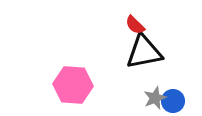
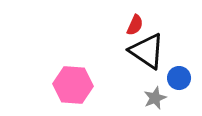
red semicircle: rotated 110 degrees counterclockwise
black triangle: moved 3 px right, 1 px up; rotated 45 degrees clockwise
blue circle: moved 6 px right, 23 px up
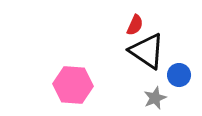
blue circle: moved 3 px up
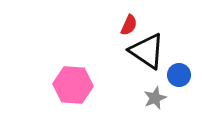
red semicircle: moved 6 px left
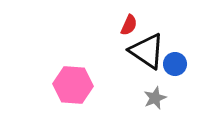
blue circle: moved 4 px left, 11 px up
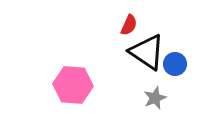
black triangle: moved 1 px down
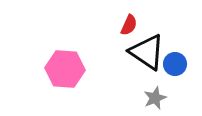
pink hexagon: moved 8 px left, 16 px up
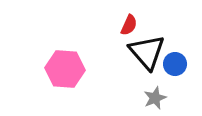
black triangle: rotated 15 degrees clockwise
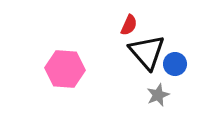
gray star: moved 3 px right, 3 px up
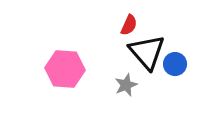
gray star: moved 32 px left, 10 px up
